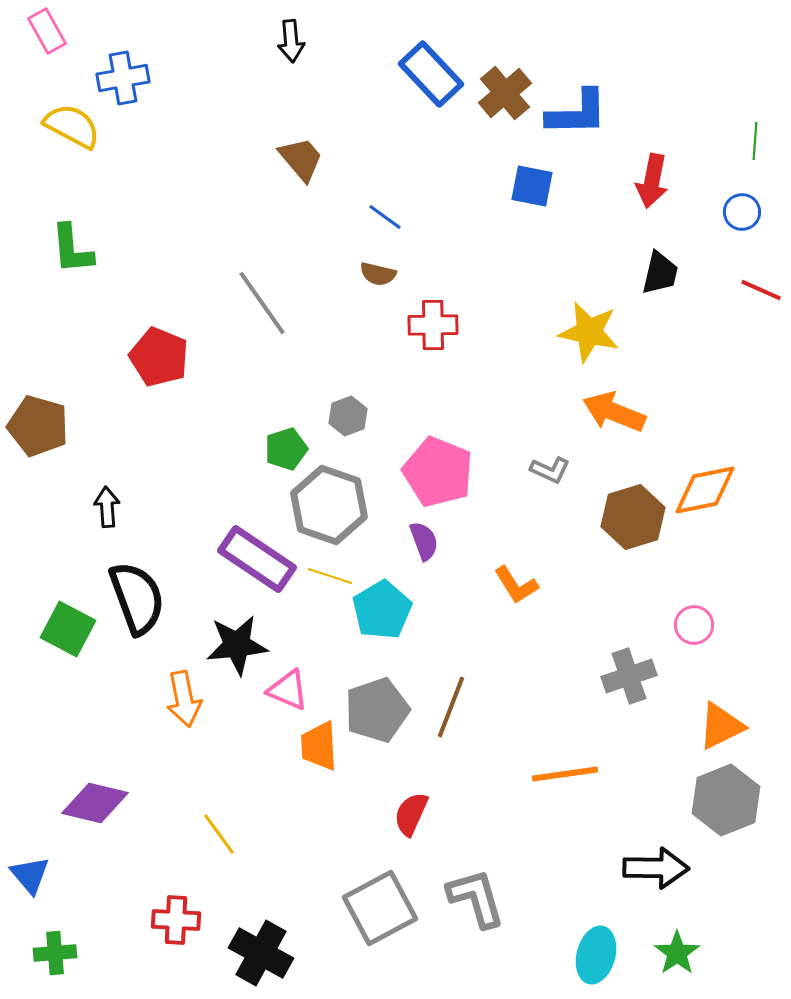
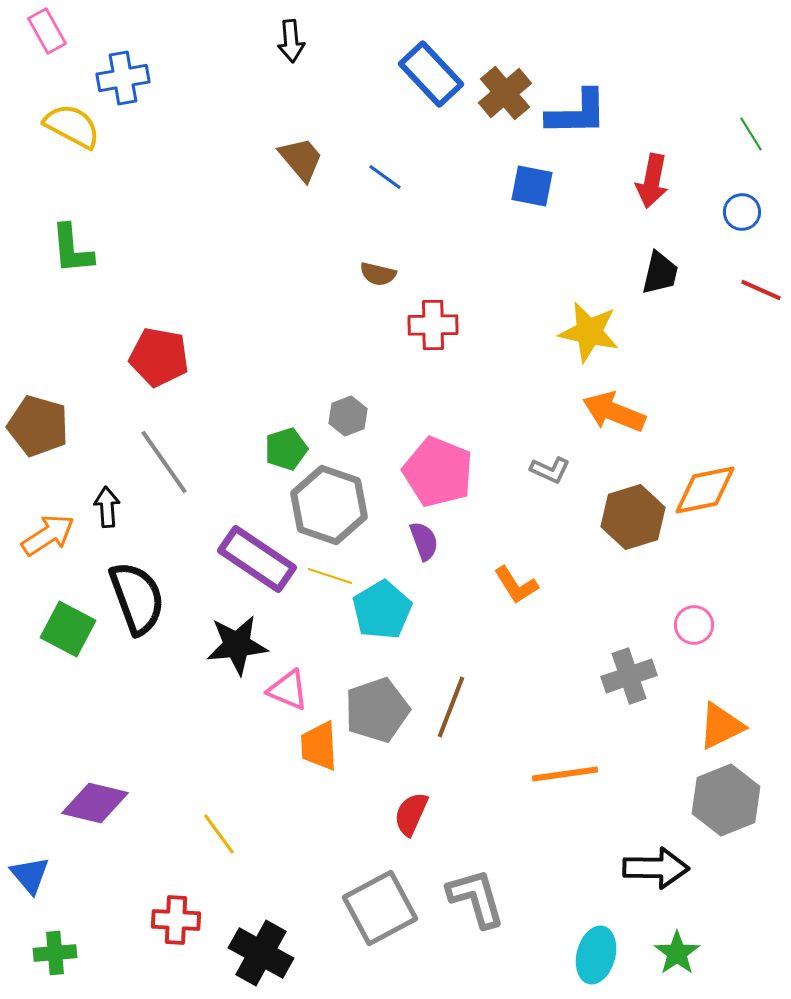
green line at (755, 141): moved 4 px left, 7 px up; rotated 36 degrees counterclockwise
blue line at (385, 217): moved 40 px up
gray line at (262, 303): moved 98 px left, 159 px down
red pentagon at (159, 357): rotated 12 degrees counterclockwise
orange arrow at (184, 699): moved 136 px left, 164 px up; rotated 112 degrees counterclockwise
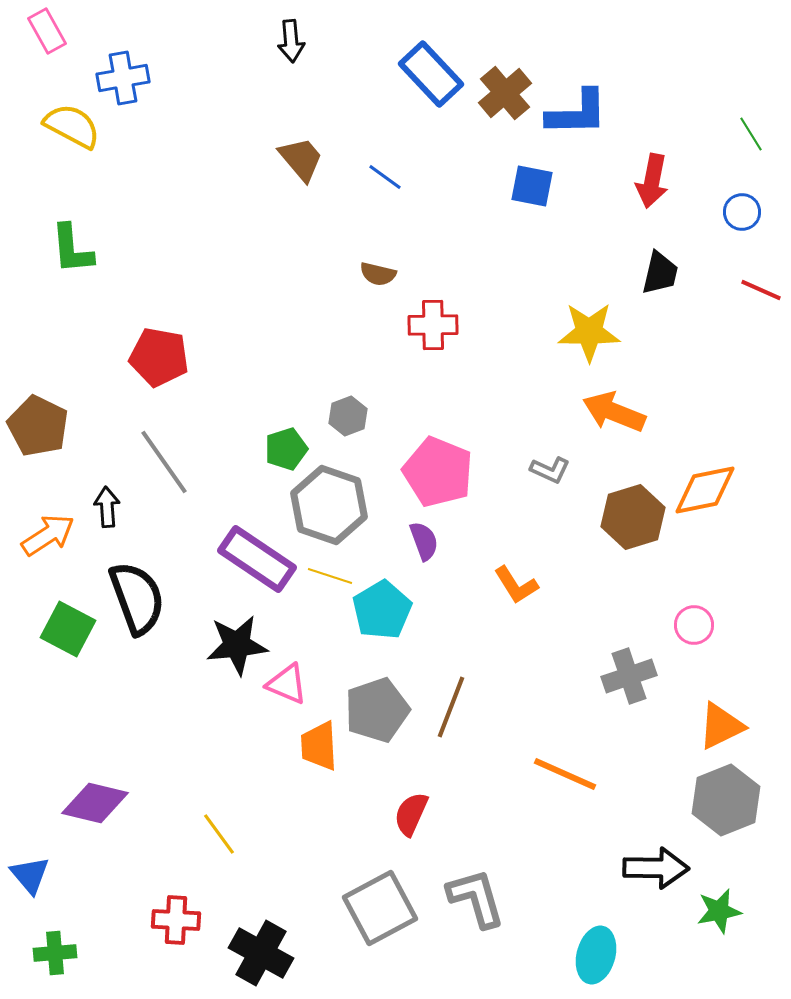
yellow star at (589, 332): rotated 12 degrees counterclockwise
brown pentagon at (38, 426): rotated 10 degrees clockwise
pink triangle at (288, 690): moved 1 px left, 6 px up
orange line at (565, 774): rotated 32 degrees clockwise
green star at (677, 953): moved 42 px right, 42 px up; rotated 24 degrees clockwise
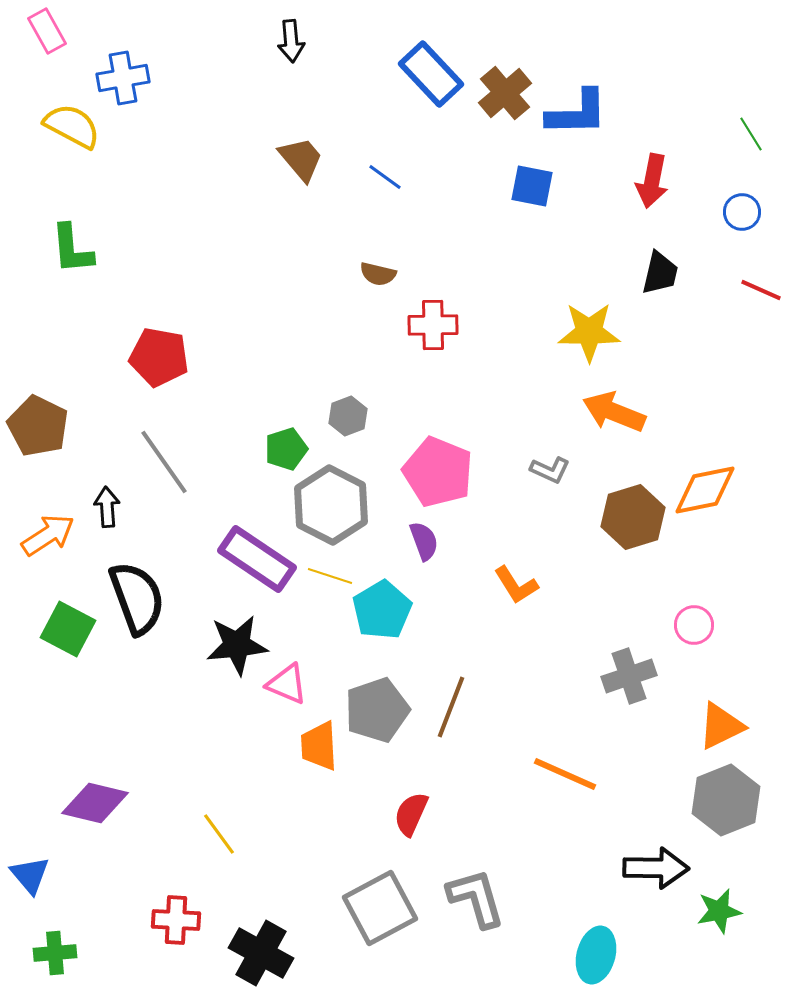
gray hexagon at (329, 505): moved 2 px right; rotated 8 degrees clockwise
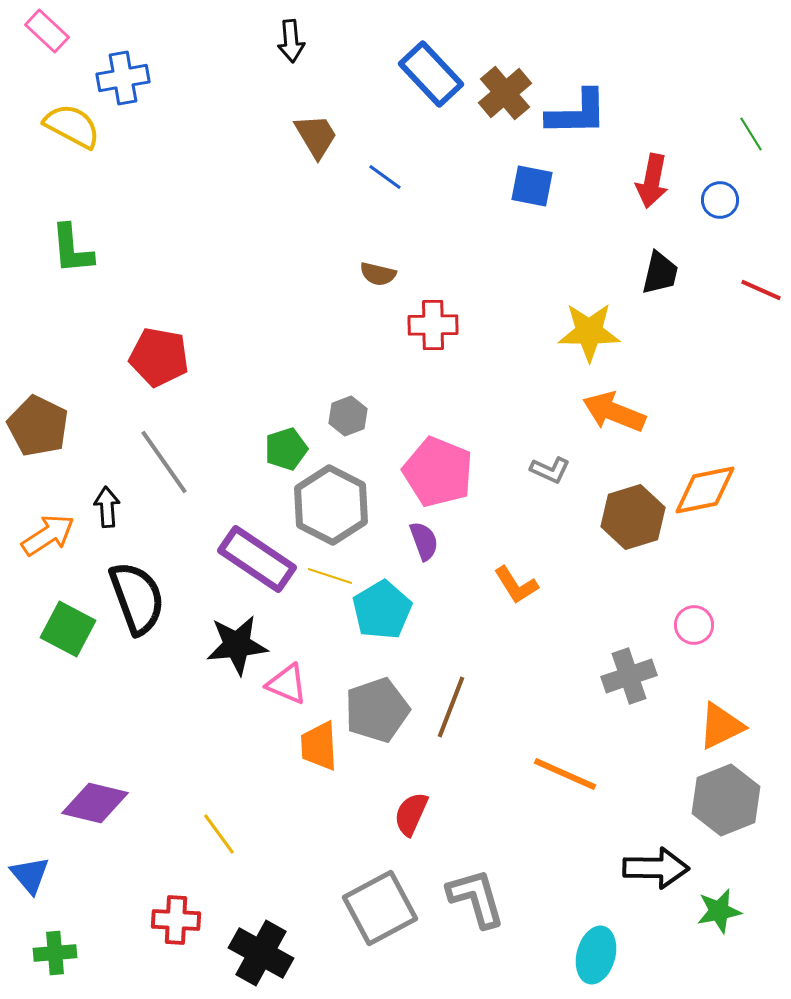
pink rectangle at (47, 31): rotated 18 degrees counterclockwise
brown trapezoid at (301, 159): moved 15 px right, 23 px up; rotated 9 degrees clockwise
blue circle at (742, 212): moved 22 px left, 12 px up
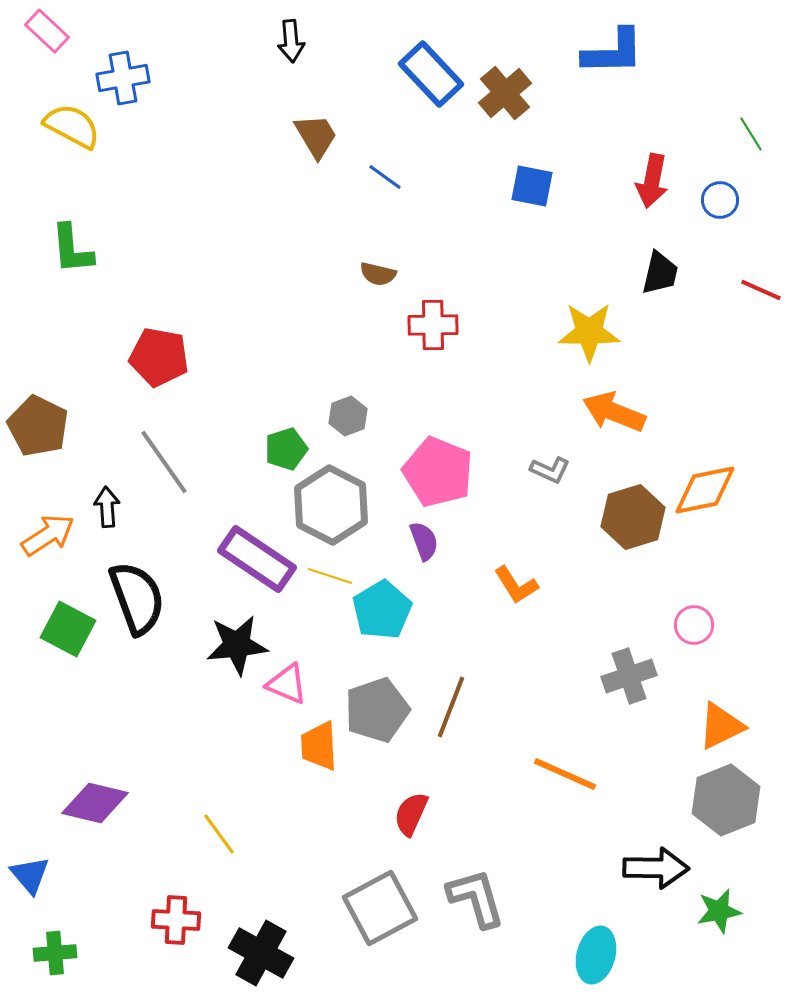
blue L-shape at (577, 113): moved 36 px right, 61 px up
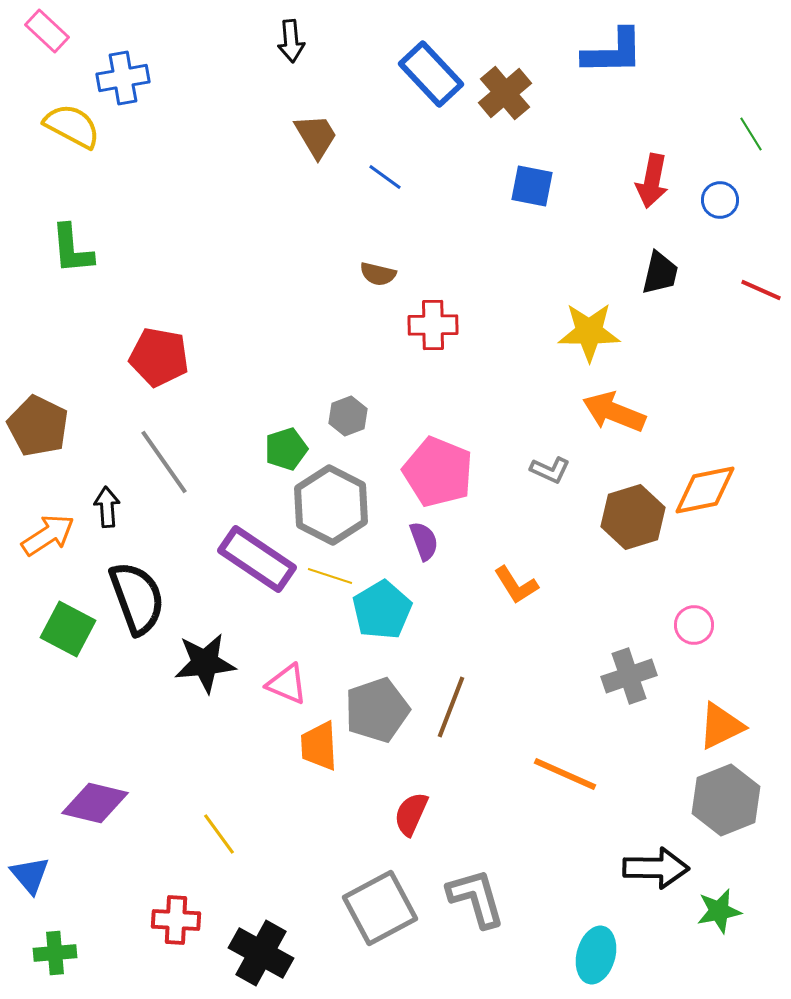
black star at (237, 645): moved 32 px left, 18 px down
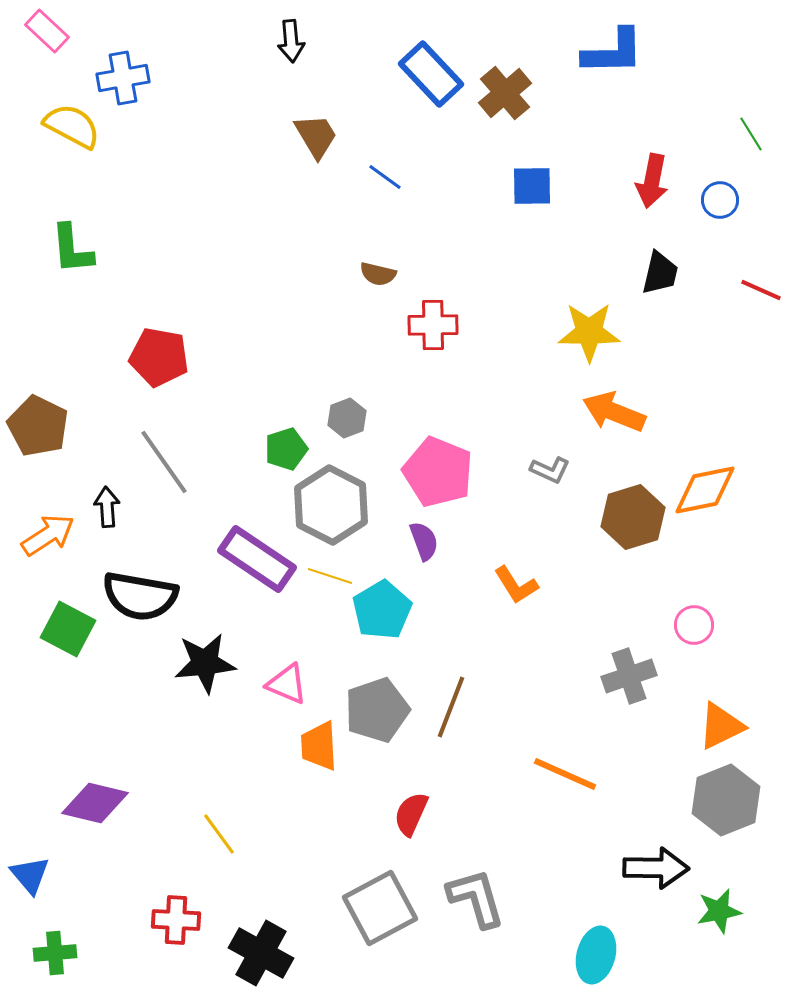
blue square at (532, 186): rotated 12 degrees counterclockwise
gray hexagon at (348, 416): moved 1 px left, 2 px down
black semicircle at (137, 598): moved 3 px right, 2 px up; rotated 120 degrees clockwise
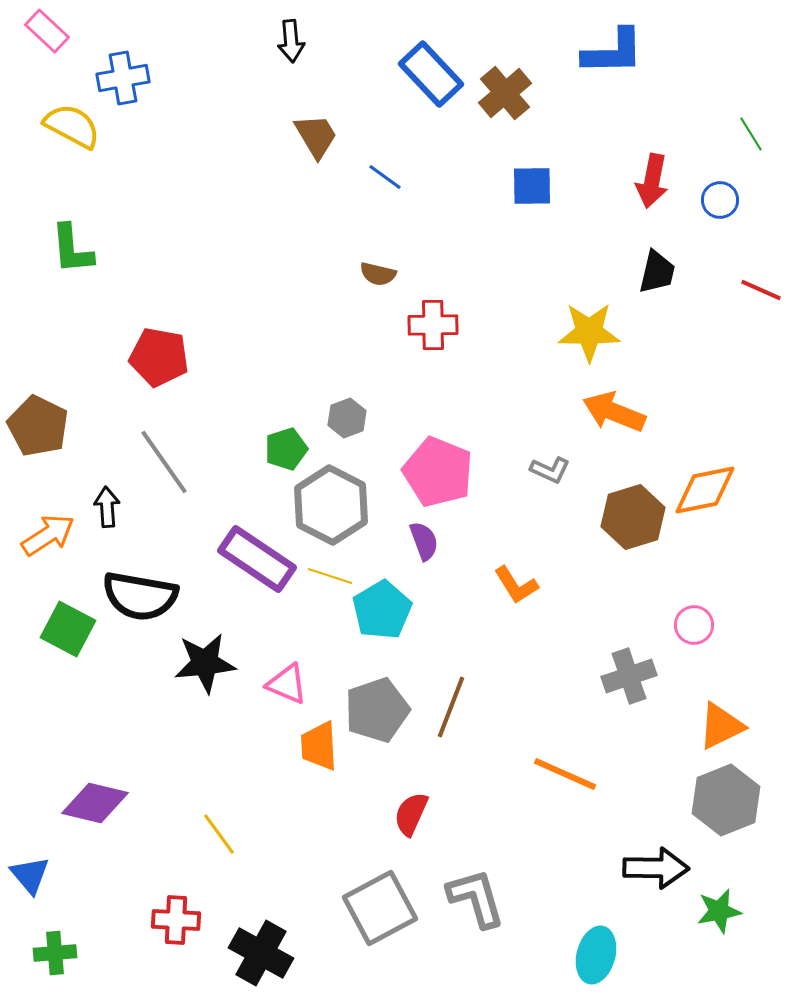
black trapezoid at (660, 273): moved 3 px left, 1 px up
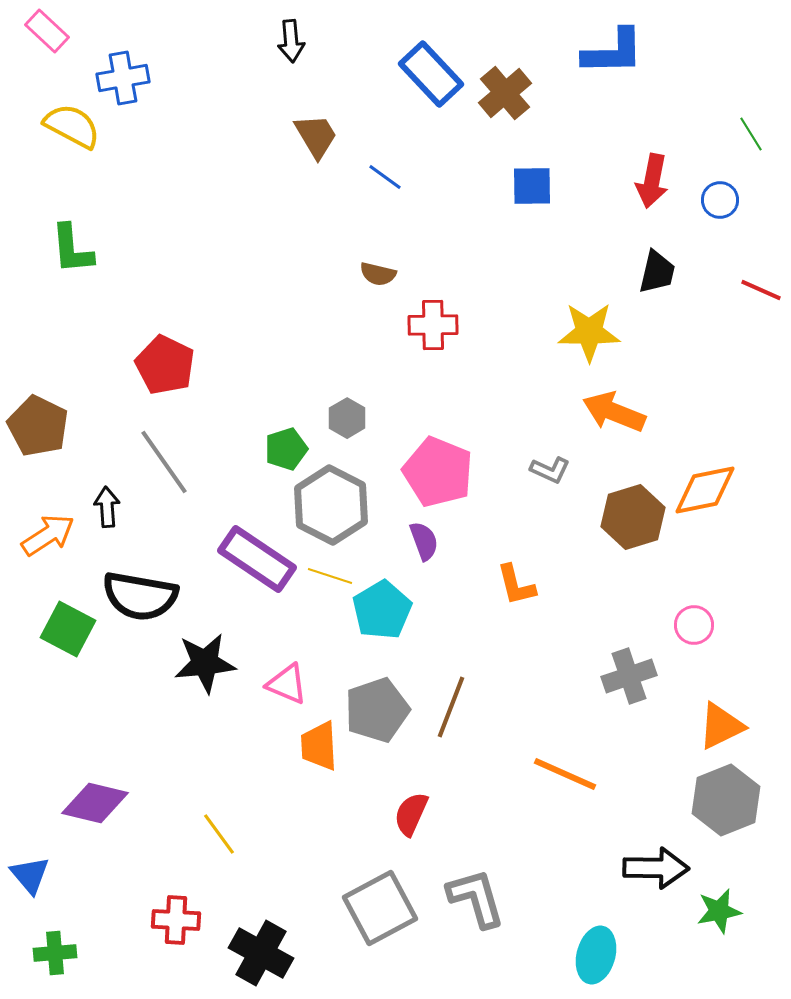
red pentagon at (159, 357): moved 6 px right, 8 px down; rotated 16 degrees clockwise
gray hexagon at (347, 418): rotated 9 degrees counterclockwise
orange L-shape at (516, 585): rotated 18 degrees clockwise
